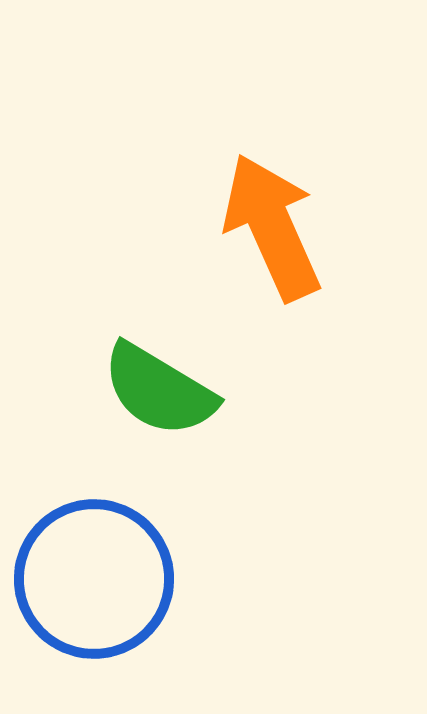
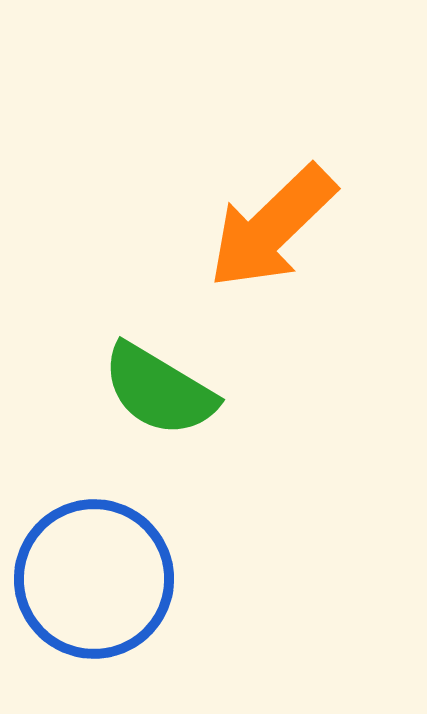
orange arrow: rotated 110 degrees counterclockwise
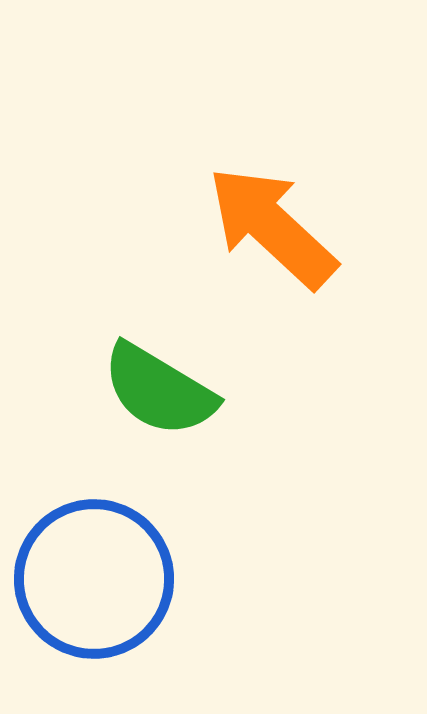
orange arrow: rotated 87 degrees clockwise
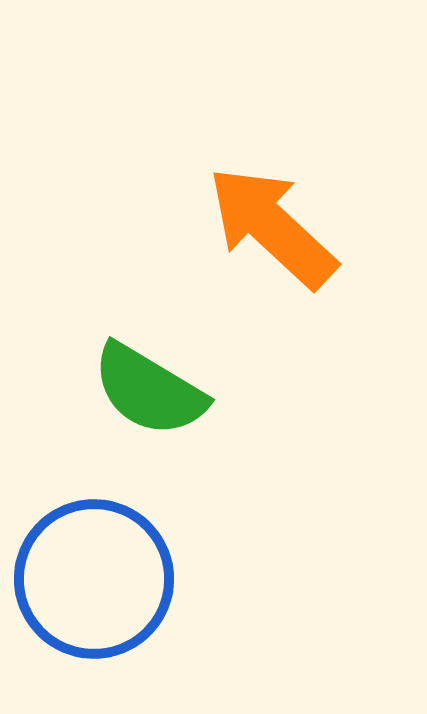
green semicircle: moved 10 px left
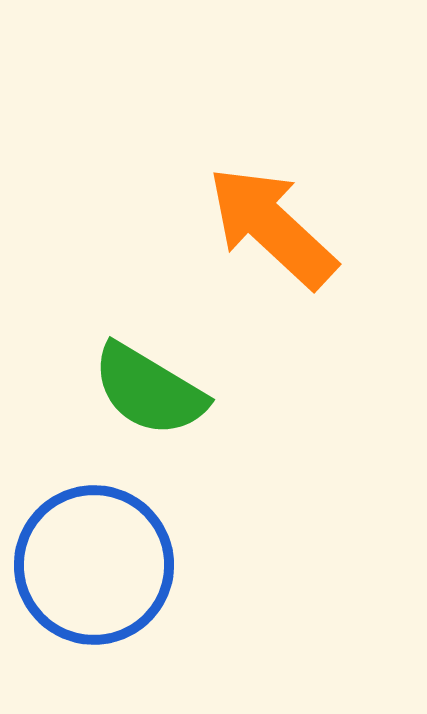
blue circle: moved 14 px up
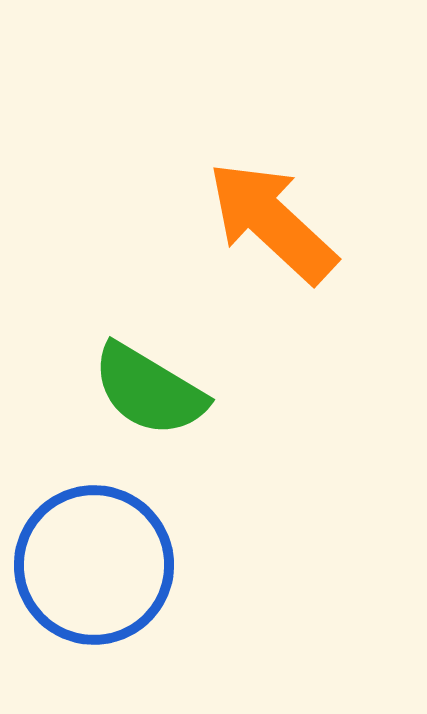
orange arrow: moved 5 px up
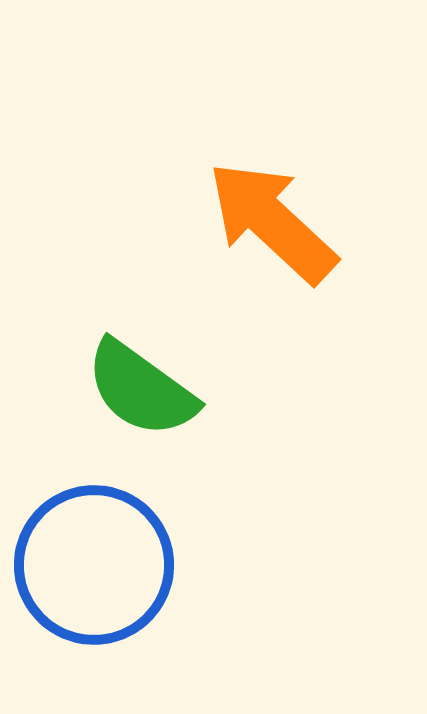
green semicircle: moved 8 px left, 1 px up; rotated 5 degrees clockwise
